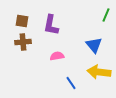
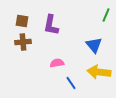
pink semicircle: moved 7 px down
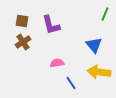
green line: moved 1 px left, 1 px up
purple L-shape: rotated 25 degrees counterclockwise
brown cross: rotated 28 degrees counterclockwise
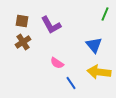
purple L-shape: rotated 15 degrees counterclockwise
pink semicircle: rotated 136 degrees counterclockwise
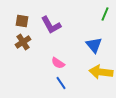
pink semicircle: moved 1 px right
yellow arrow: moved 2 px right
blue line: moved 10 px left
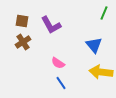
green line: moved 1 px left, 1 px up
